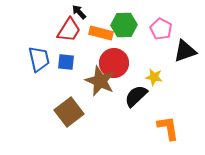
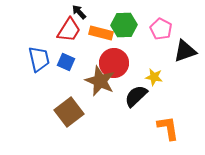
blue square: rotated 18 degrees clockwise
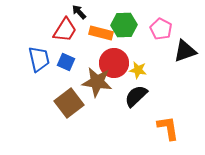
red trapezoid: moved 4 px left
yellow star: moved 16 px left, 7 px up
brown star: moved 3 px left, 1 px down; rotated 16 degrees counterclockwise
brown square: moved 9 px up
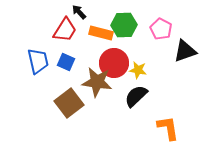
blue trapezoid: moved 1 px left, 2 px down
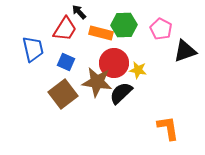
red trapezoid: moved 1 px up
blue trapezoid: moved 5 px left, 12 px up
black semicircle: moved 15 px left, 3 px up
brown square: moved 6 px left, 9 px up
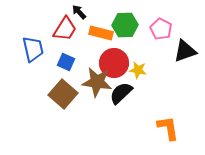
green hexagon: moved 1 px right
brown square: rotated 12 degrees counterclockwise
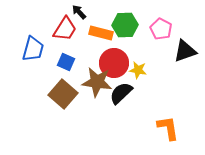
blue trapezoid: rotated 28 degrees clockwise
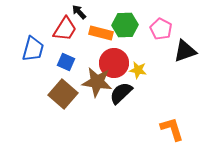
orange L-shape: moved 4 px right, 1 px down; rotated 8 degrees counterclockwise
